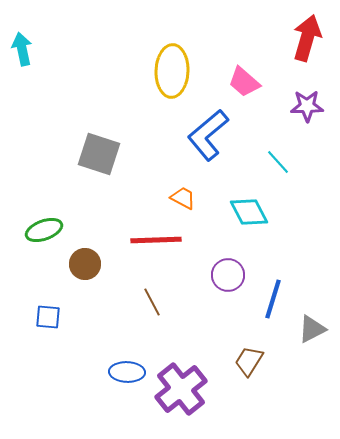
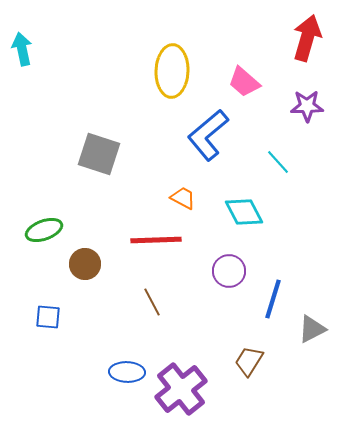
cyan diamond: moved 5 px left
purple circle: moved 1 px right, 4 px up
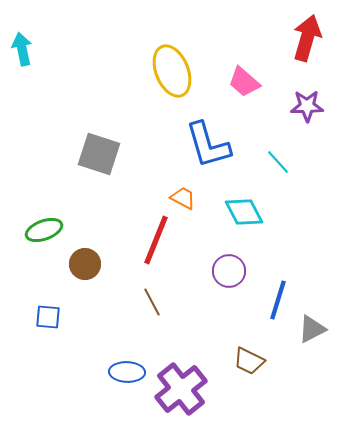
yellow ellipse: rotated 24 degrees counterclockwise
blue L-shape: moved 10 px down; rotated 66 degrees counterclockwise
red line: rotated 66 degrees counterclockwise
blue line: moved 5 px right, 1 px down
brown trapezoid: rotated 96 degrees counterclockwise
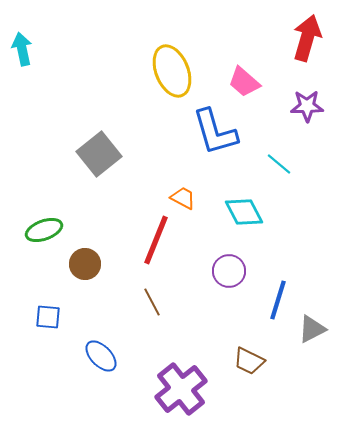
blue L-shape: moved 7 px right, 13 px up
gray square: rotated 33 degrees clockwise
cyan line: moved 1 px right, 2 px down; rotated 8 degrees counterclockwise
blue ellipse: moved 26 px left, 16 px up; rotated 44 degrees clockwise
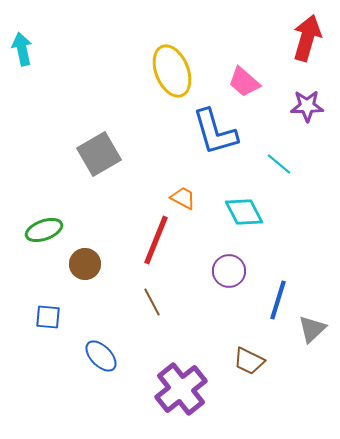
gray square: rotated 9 degrees clockwise
gray triangle: rotated 16 degrees counterclockwise
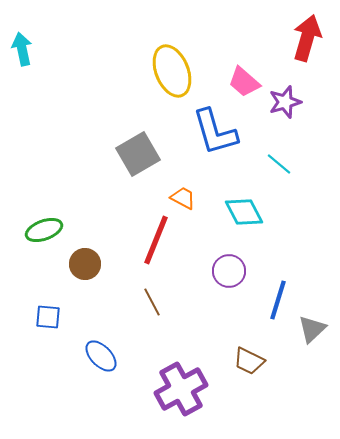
purple star: moved 22 px left, 4 px up; rotated 16 degrees counterclockwise
gray square: moved 39 px right
purple cross: rotated 9 degrees clockwise
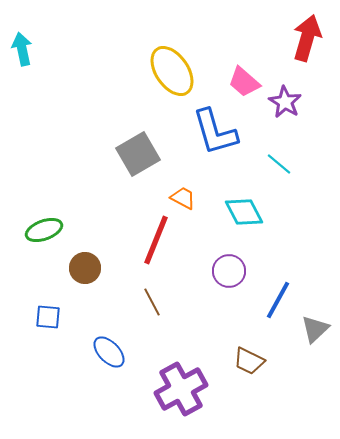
yellow ellipse: rotated 12 degrees counterclockwise
purple star: rotated 24 degrees counterclockwise
brown circle: moved 4 px down
blue line: rotated 12 degrees clockwise
gray triangle: moved 3 px right
blue ellipse: moved 8 px right, 4 px up
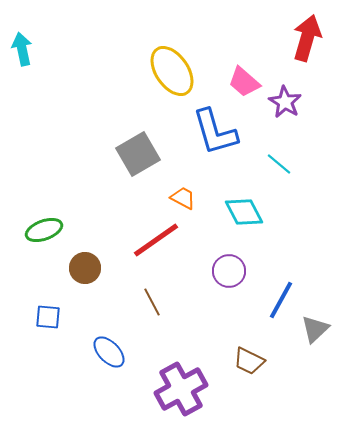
red line: rotated 33 degrees clockwise
blue line: moved 3 px right
